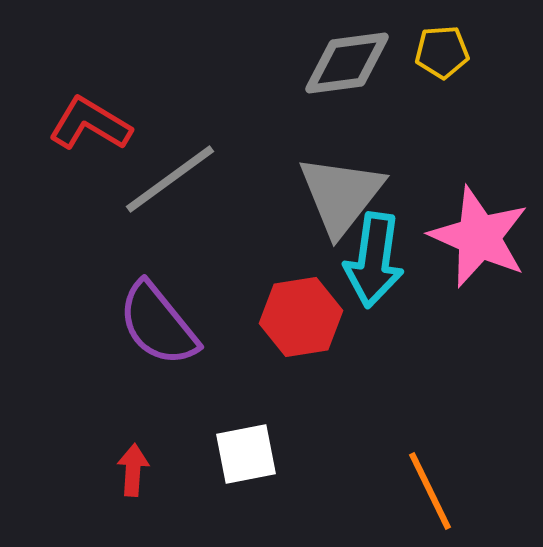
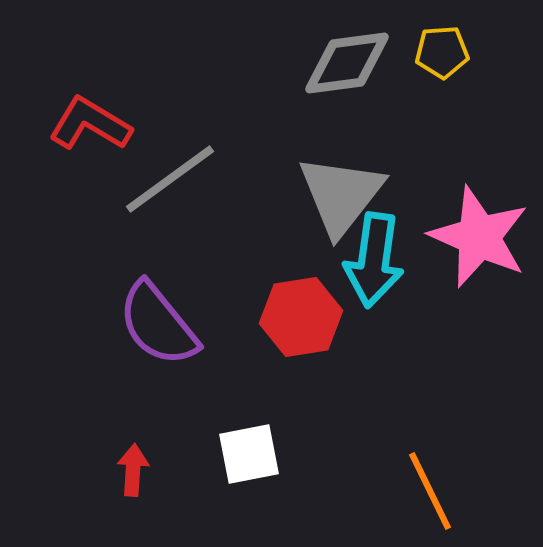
white square: moved 3 px right
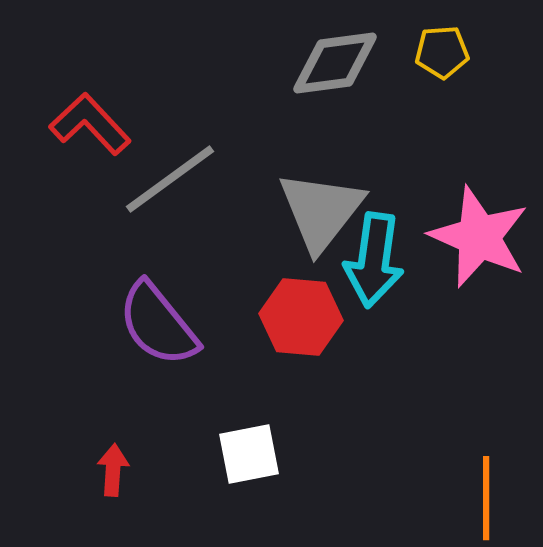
gray diamond: moved 12 px left
red L-shape: rotated 16 degrees clockwise
gray triangle: moved 20 px left, 16 px down
red hexagon: rotated 14 degrees clockwise
red arrow: moved 20 px left
orange line: moved 56 px right, 7 px down; rotated 26 degrees clockwise
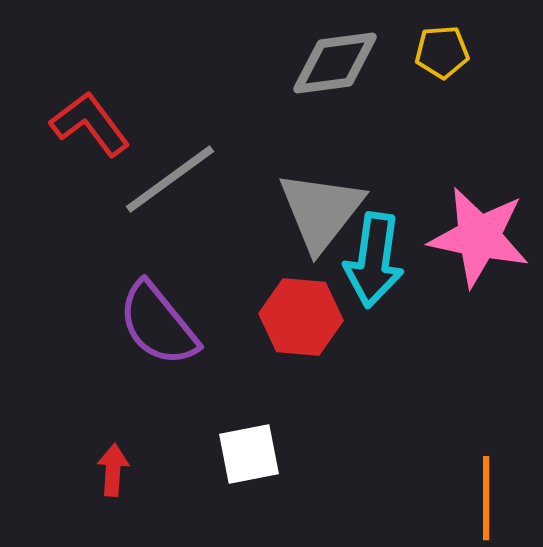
red L-shape: rotated 6 degrees clockwise
pink star: rotated 12 degrees counterclockwise
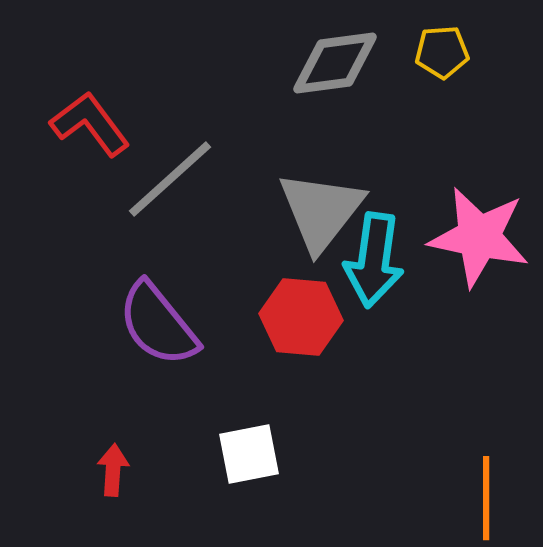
gray line: rotated 6 degrees counterclockwise
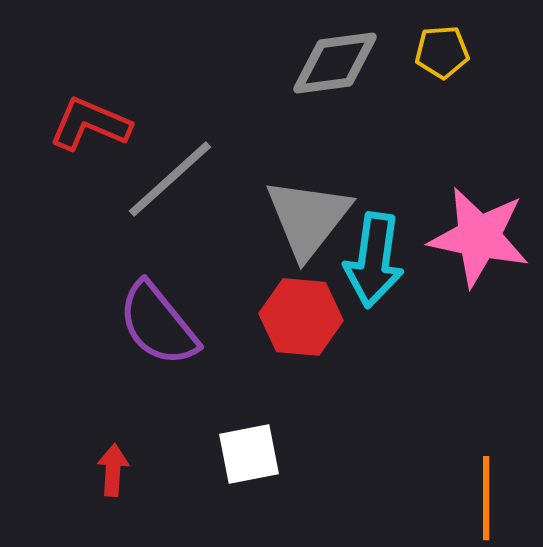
red L-shape: rotated 30 degrees counterclockwise
gray triangle: moved 13 px left, 7 px down
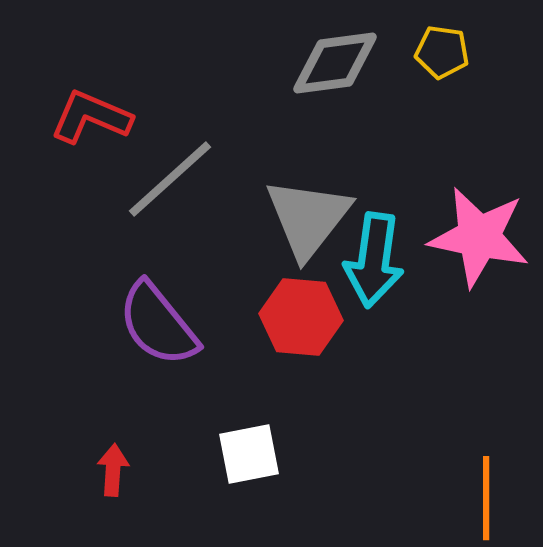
yellow pentagon: rotated 12 degrees clockwise
red L-shape: moved 1 px right, 7 px up
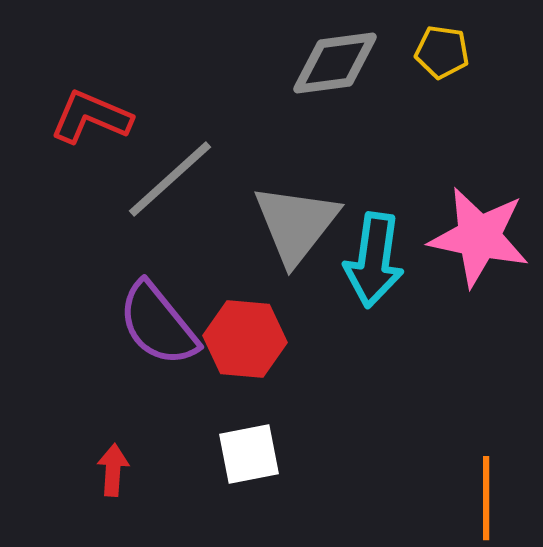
gray triangle: moved 12 px left, 6 px down
red hexagon: moved 56 px left, 22 px down
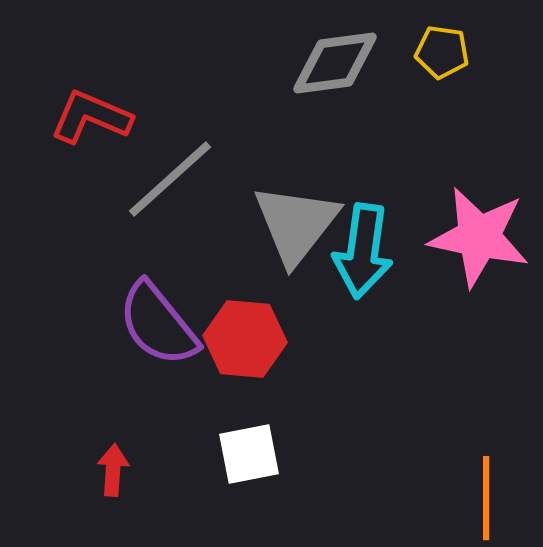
cyan arrow: moved 11 px left, 9 px up
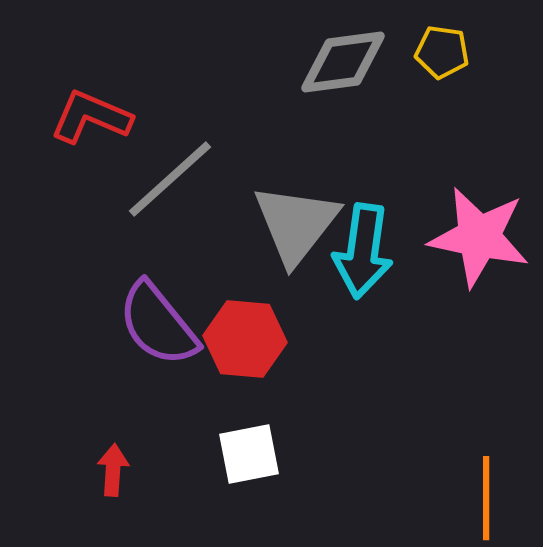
gray diamond: moved 8 px right, 1 px up
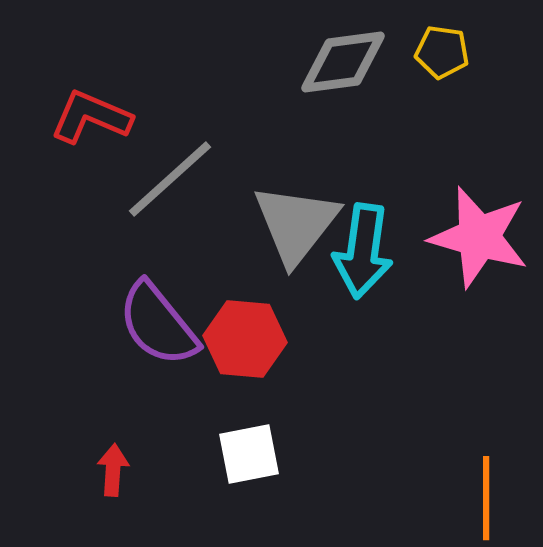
pink star: rotated 4 degrees clockwise
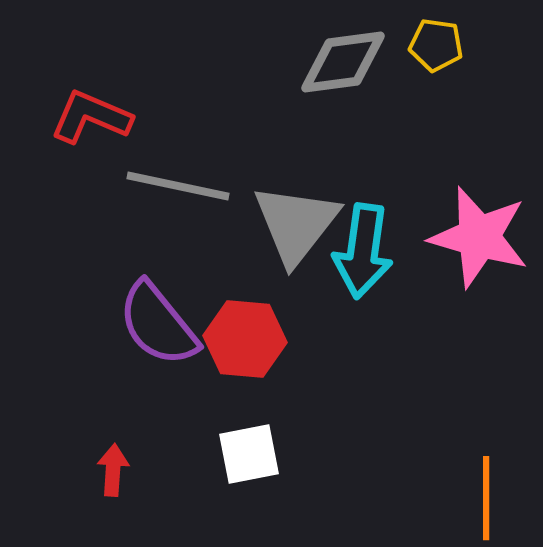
yellow pentagon: moved 6 px left, 7 px up
gray line: moved 8 px right, 7 px down; rotated 54 degrees clockwise
